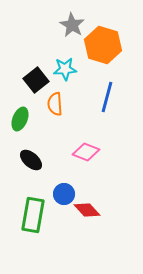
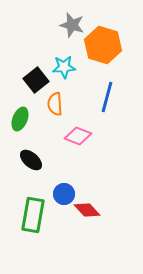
gray star: rotated 15 degrees counterclockwise
cyan star: moved 1 px left, 2 px up
pink diamond: moved 8 px left, 16 px up
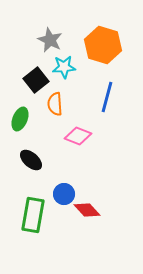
gray star: moved 22 px left, 15 px down; rotated 10 degrees clockwise
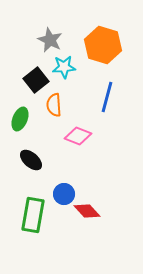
orange semicircle: moved 1 px left, 1 px down
red diamond: moved 1 px down
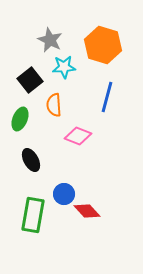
black square: moved 6 px left
black ellipse: rotated 20 degrees clockwise
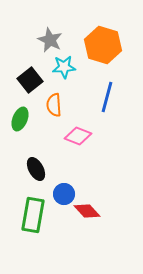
black ellipse: moved 5 px right, 9 px down
